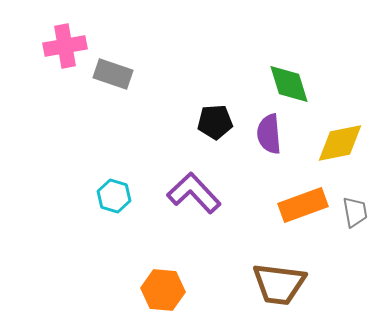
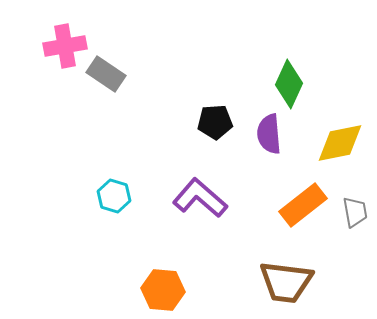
gray rectangle: moved 7 px left; rotated 15 degrees clockwise
green diamond: rotated 42 degrees clockwise
purple L-shape: moved 6 px right, 5 px down; rotated 6 degrees counterclockwise
orange rectangle: rotated 18 degrees counterclockwise
brown trapezoid: moved 7 px right, 2 px up
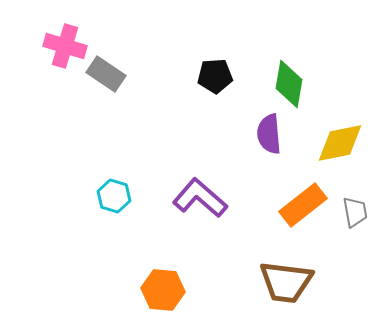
pink cross: rotated 27 degrees clockwise
green diamond: rotated 15 degrees counterclockwise
black pentagon: moved 46 px up
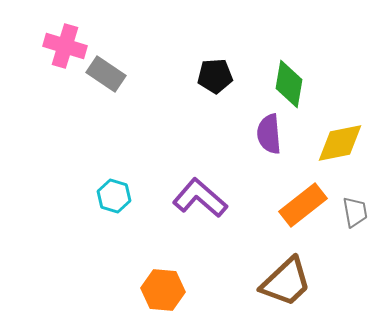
brown trapezoid: rotated 50 degrees counterclockwise
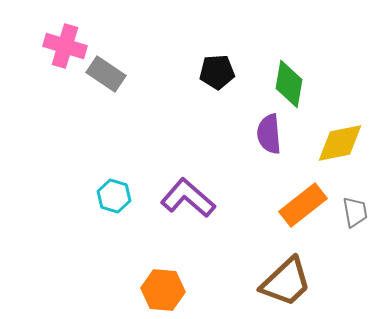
black pentagon: moved 2 px right, 4 px up
purple L-shape: moved 12 px left
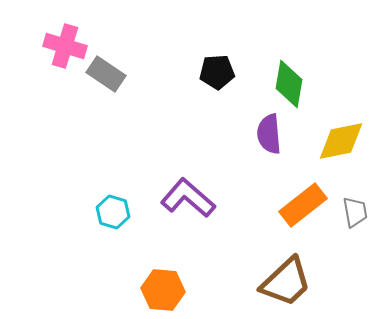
yellow diamond: moved 1 px right, 2 px up
cyan hexagon: moved 1 px left, 16 px down
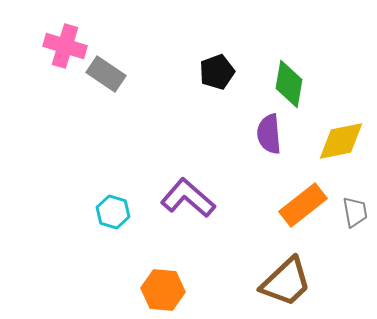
black pentagon: rotated 16 degrees counterclockwise
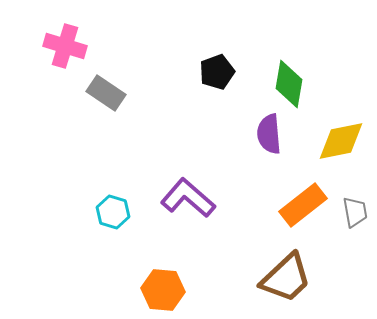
gray rectangle: moved 19 px down
brown trapezoid: moved 4 px up
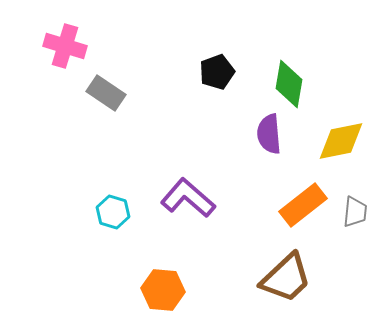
gray trapezoid: rotated 16 degrees clockwise
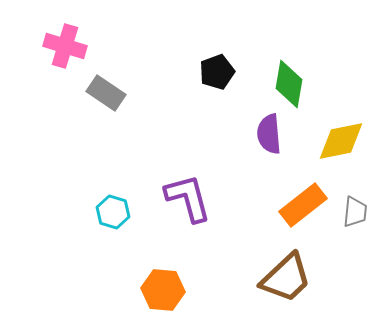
purple L-shape: rotated 34 degrees clockwise
